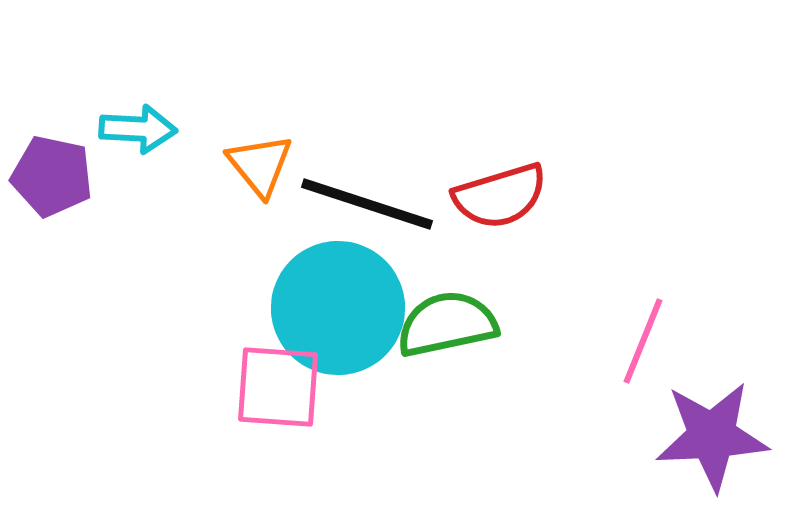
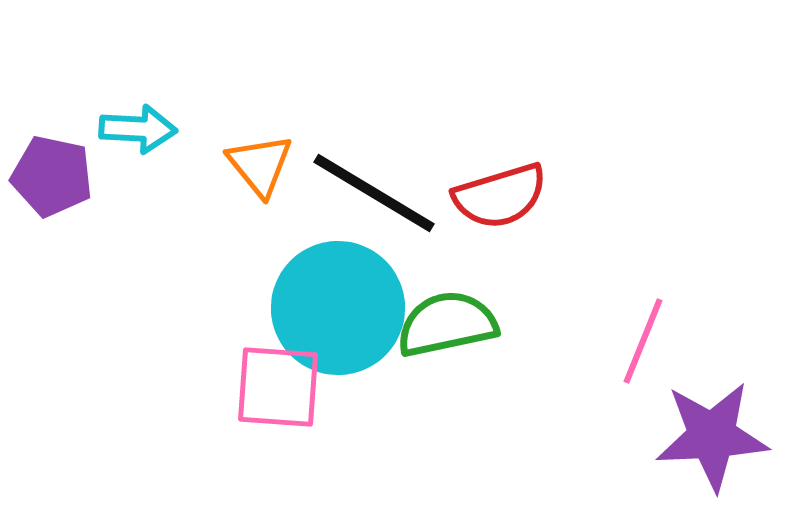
black line: moved 7 px right, 11 px up; rotated 13 degrees clockwise
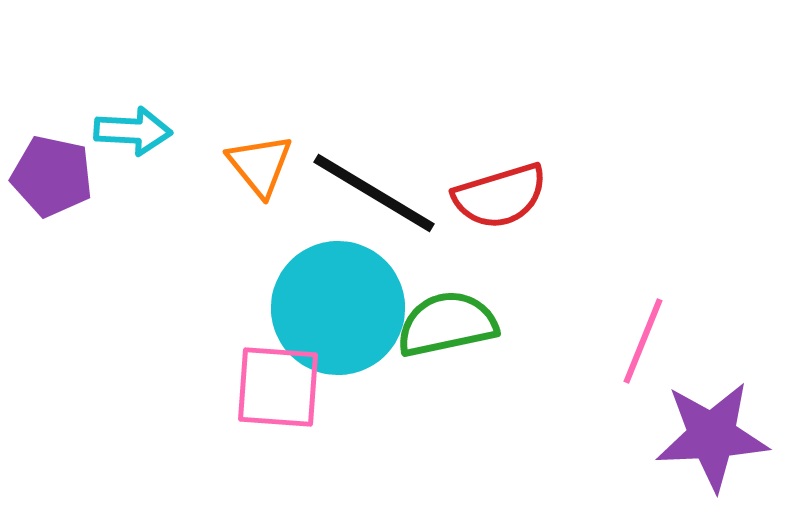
cyan arrow: moved 5 px left, 2 px down
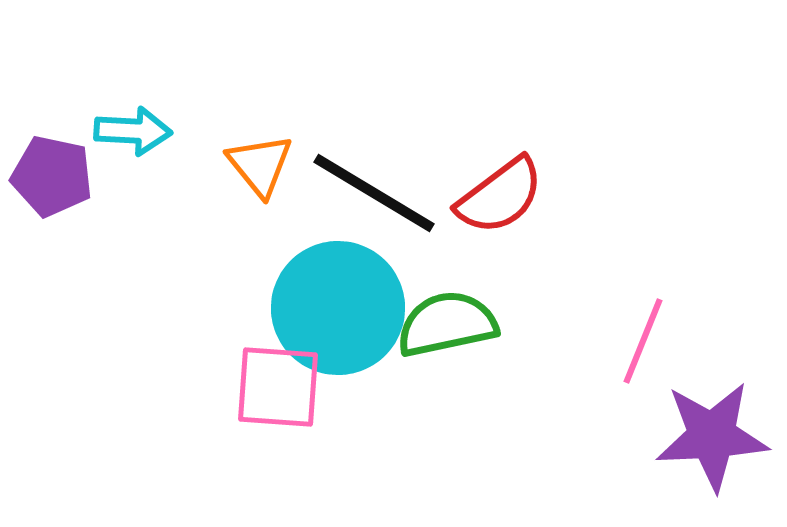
red semicircle: rotated 20 degrees counterclockwise
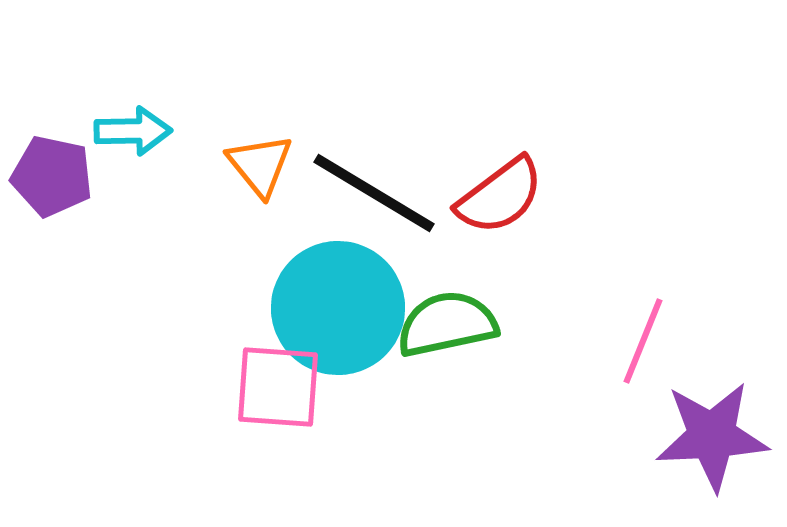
cyan arrow: rotated 4 degrees counterclockwise
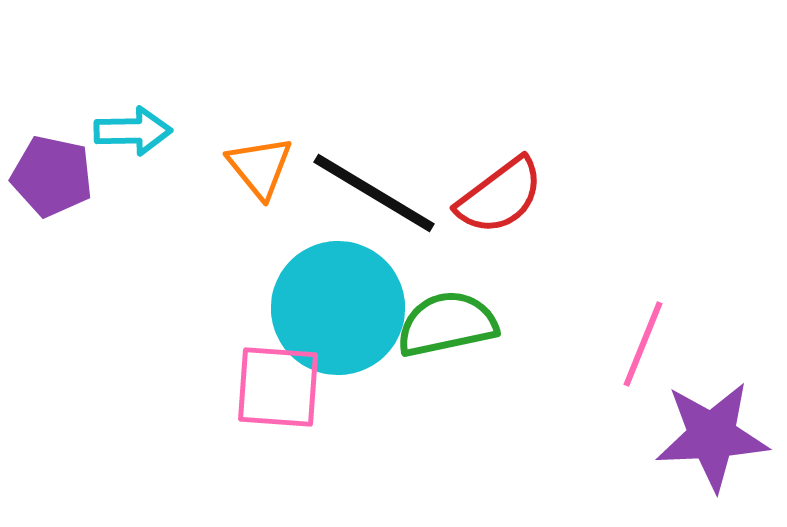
orange triangle: moved 2 px down
pink line: moved 3 px down
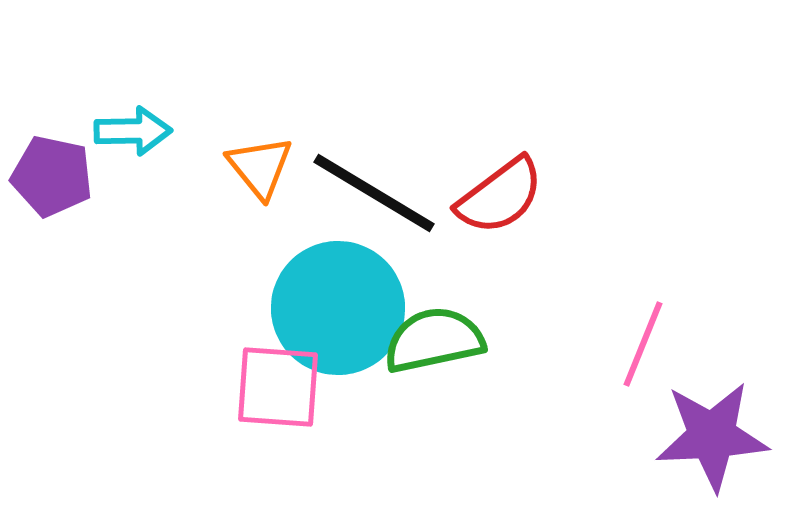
green semicircle: moved 13 px left, 16 px down
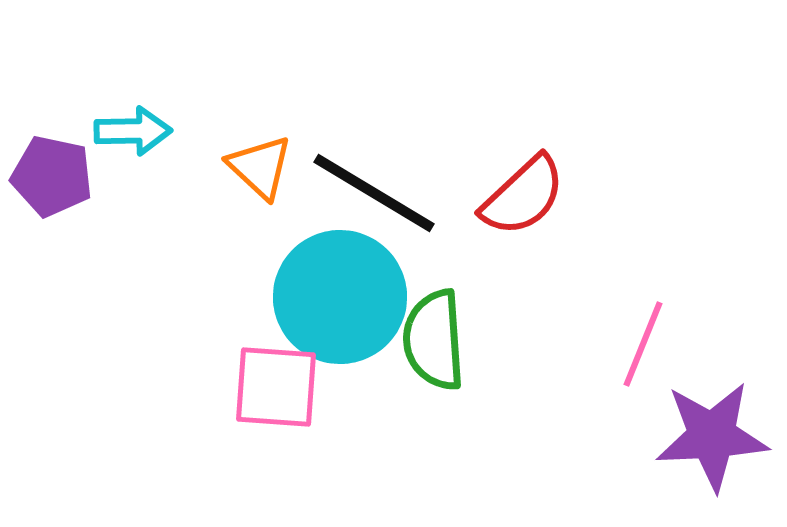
orange triangle: rotated 8 degrees counterclockwise
red semicircle: moved 23 px right; rotated 6 degrees counterclockwise
cyan circle: moved 2 px right, 11 px up
green semicircle: rotated 82 degrees counterclockwise
pink square: moved 2 px left
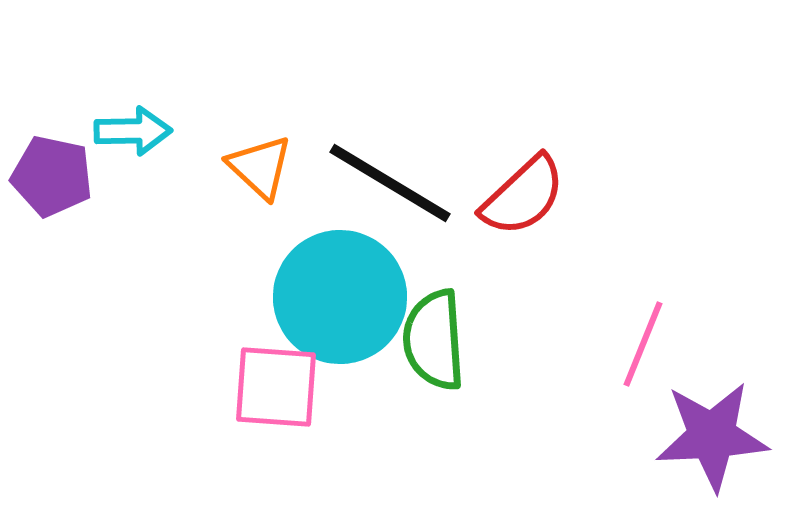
black line: moved 16 px right, 10 px up
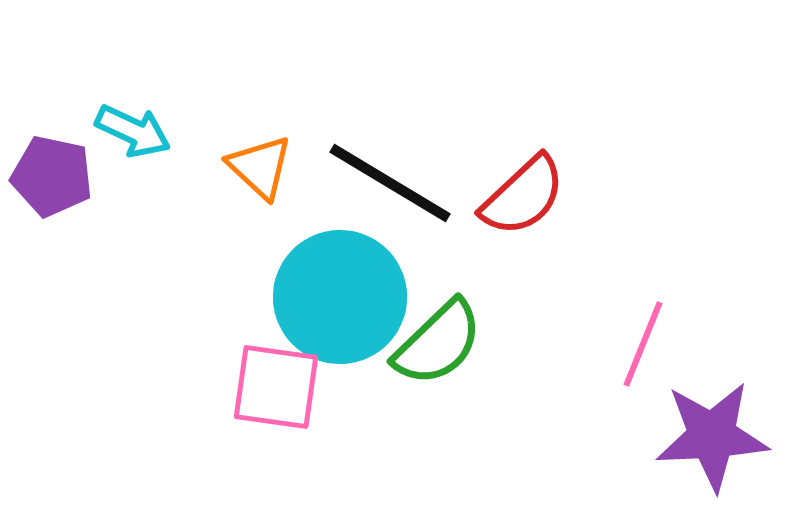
cyan arrow: rotated 26 degrees clockwise
green semicircle: moved 4 px right, 3 px down; rotated 130 degrees counterclockwise
pink square: rotated 4 degrees clockwise
